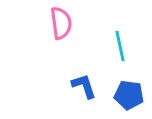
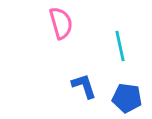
pink semicircle: rotated 8 degrees counterclockwise
blue pentagon: moved 2 px left, 3 px down
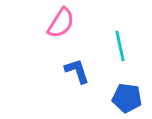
pink semicircle: rotated 48 degrees clockwise
blue L-shape: moved 7 px left, 15 px up
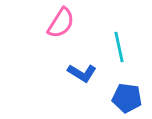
cyan line: moved 1 px left, 1 px down
blue L-shape: moved 5 px right, 2 px down; rotated 140 degrees clockwise
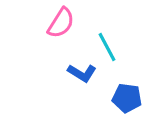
cyan line: moved 12 px left; rotated 16 degrees counterclockwise
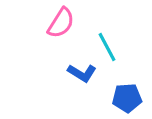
blue pentagon: rotated 12 degrees counterclockwise
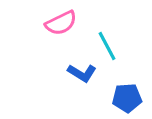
pink semicircle: rotated 32 degrees clockwise
cyan line: moved 1 px up
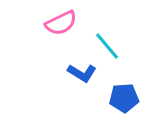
cyan line: rotated 12 degrees counterclockwise
blue pentagon: moved 3 px left
